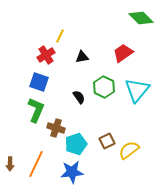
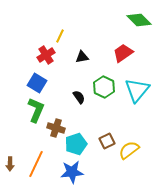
green diamond: moved 2 px left, 2 px down
blue square: moved 2 px left, 1 px down; rotated 12 degrees clockwise
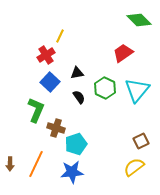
black triangle: moved 5 px left, 16 px down
blue square: moved 13 px right, 1 px up; rotated 12 degrees clockwise
green hexagon: moved 1 px right, 1 px down
brown square: moved 34 px right
yellow semicircle: moved 5 px right, 17 px down
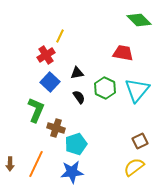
red trapezoid: rotated 45 degrees clockwise
brown square: moved 1 px left
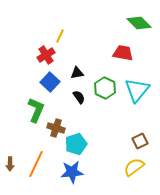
green diamond: moved 3 px down
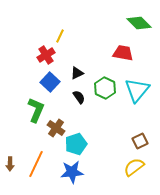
black triangle: rotated 16 degrees counterclockwise
brown cross: rotated 18 degrees clockwise
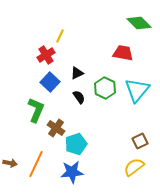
brown arrow: moved 1 px up; rotated 80 degrees counterclockwise
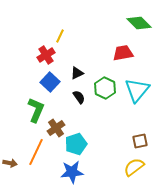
red trapezoid: rotated 20 degrees counterclockwise
brown cross: rotated 18 degrees clockwise
brown square: rotated 14 degrees clockwise
orange line: moved 12 px up
